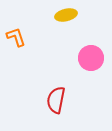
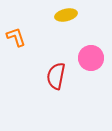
red semicircle: moved 24 px up
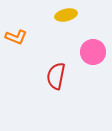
orange L-shape: rotated 130 degrees clockwise
pink circle: moved 2 px right, 6 px up
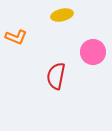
yellow ellipse: moved 4 px left
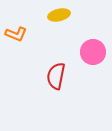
yellow ellipse: moved 3 px left
orange L-shape: moved 3 px up
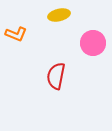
pink circle: moved 9 px up
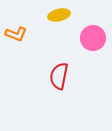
pink circle: moved 5 px up
red semicircle: moved 3 px right
